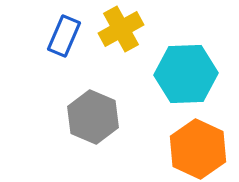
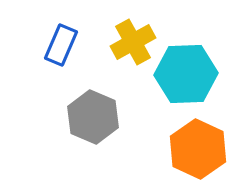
yellow cross: moved 12 px right, 13 px down
blue rectangle: moved 3 px left, 9 px down
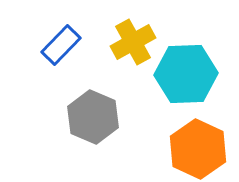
blue rectangle: rotated 21 degrees clockwise
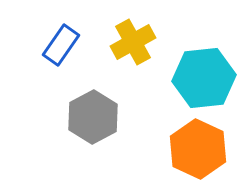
blue rectangle: rotated 9 degrees counterclockwise
cyan hexagon: moved 18 px right, 4 px down; rotated 4 degrees counterclockwise
gray hexagon: rotated 9 degrees clockwise
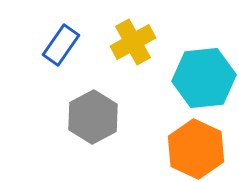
orange hexagon: moved 2 px left
